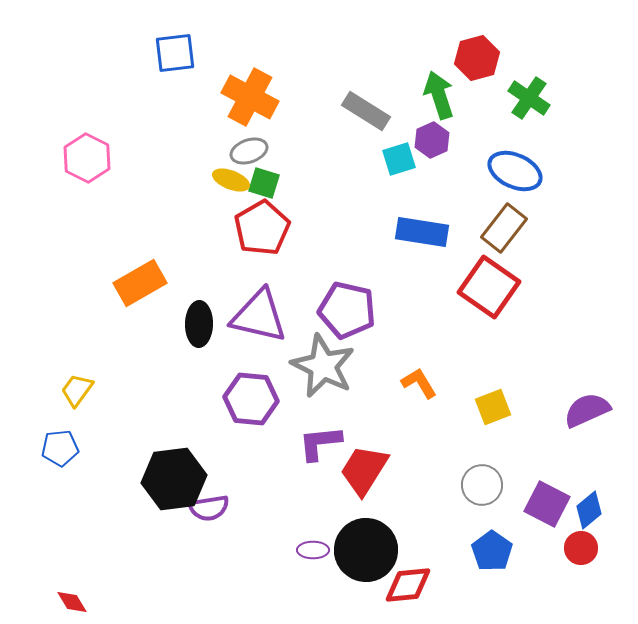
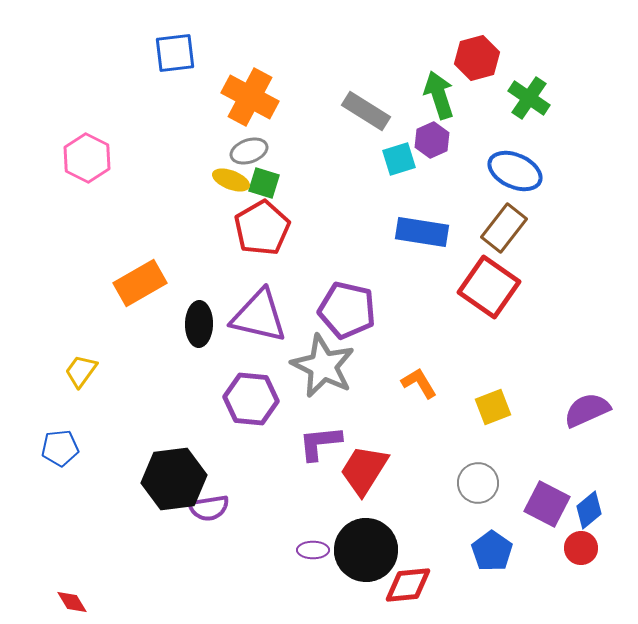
yellow trapezoid at (77, 390): moved 4 px right, 19 px up
gray circle at (482, 485): moved 4 px left, 2 px up
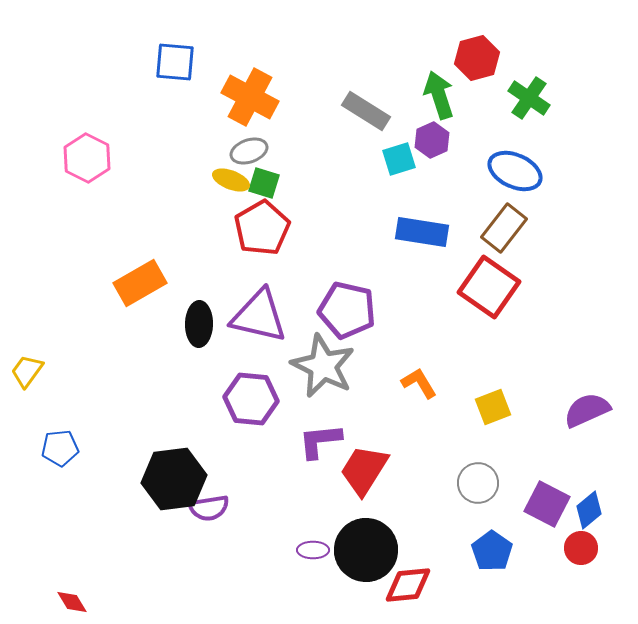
blue square at (175, 53): moved 9 px down; rotated 12 degrees clockwise
yellow trapezoid at (81, 371): moved 54 px left
purple L-shape at (320, 443): moved 2 px up
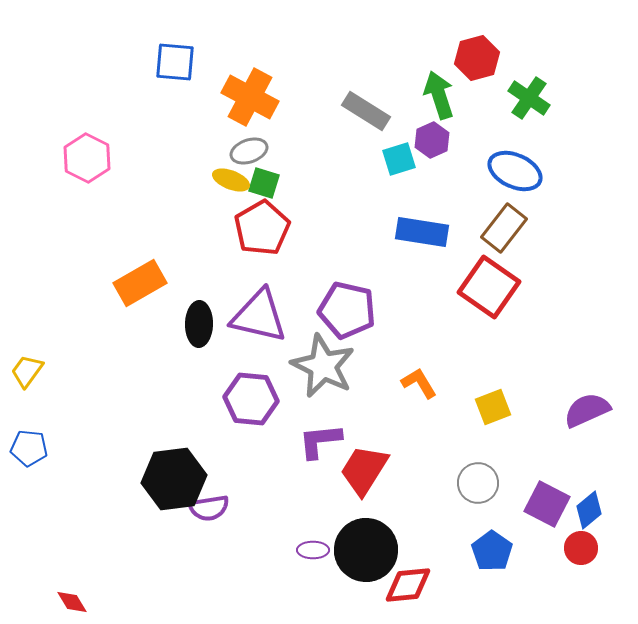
blue pentagon at (60, 448): moved 31 px left; rotated 12 degrees clockwise
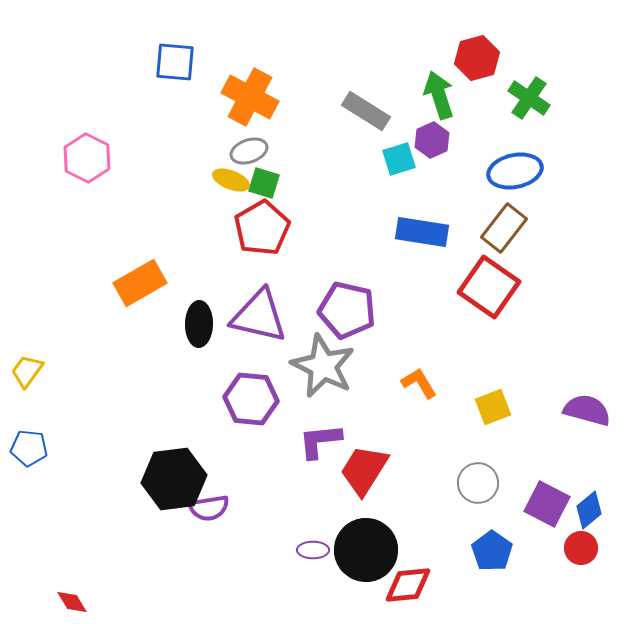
blue ellipse at (515, 171): rotated 36 degrees counterclockwise
purple semicircle at (587, 410): rotated 39 degrees clockwise
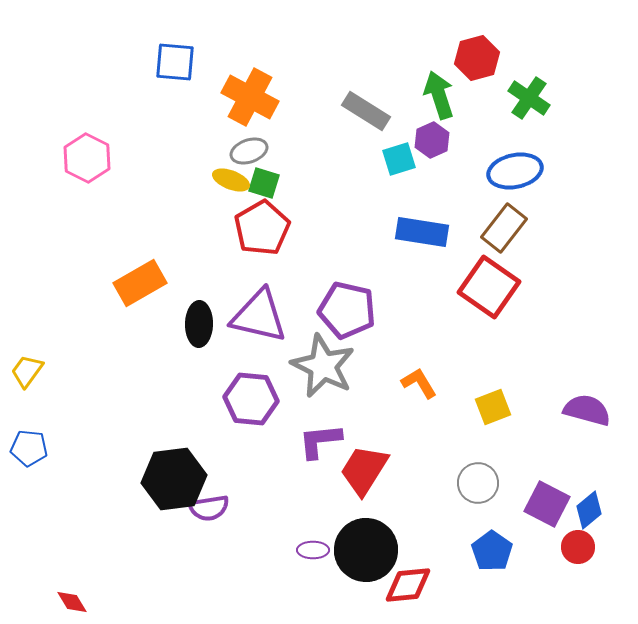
red circle at (581, 548): moved 3 px left, 1 px up
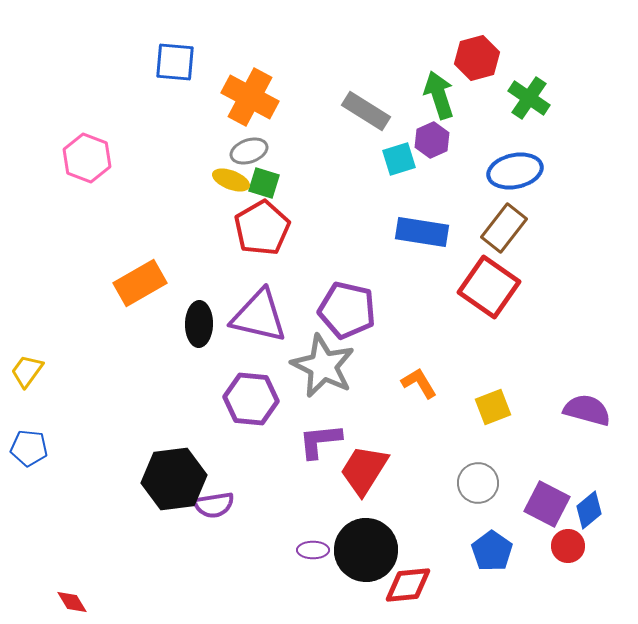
pink hexagon at (87, 158): rotated 6 degrees counterclockwise
purple semicircle at (209, 508): moved 5 px right, 3 px up
red circle at (578, 547): moved 10 px left, 1 px up
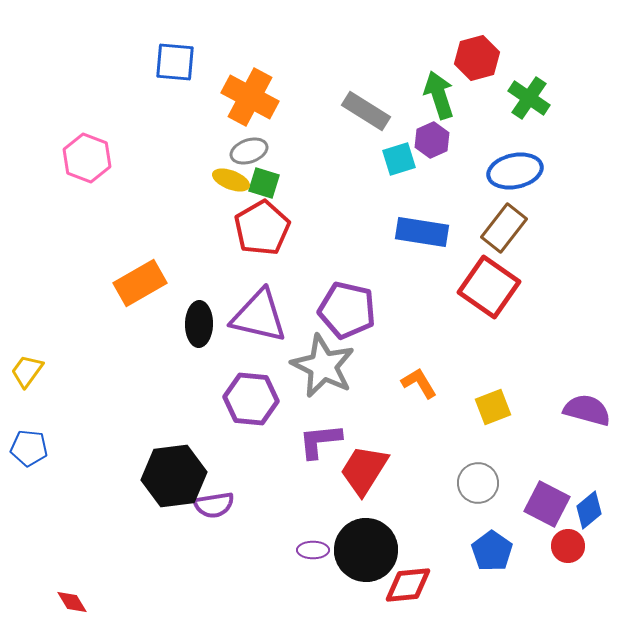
black hexagon at (174, 479): moved 3 px up
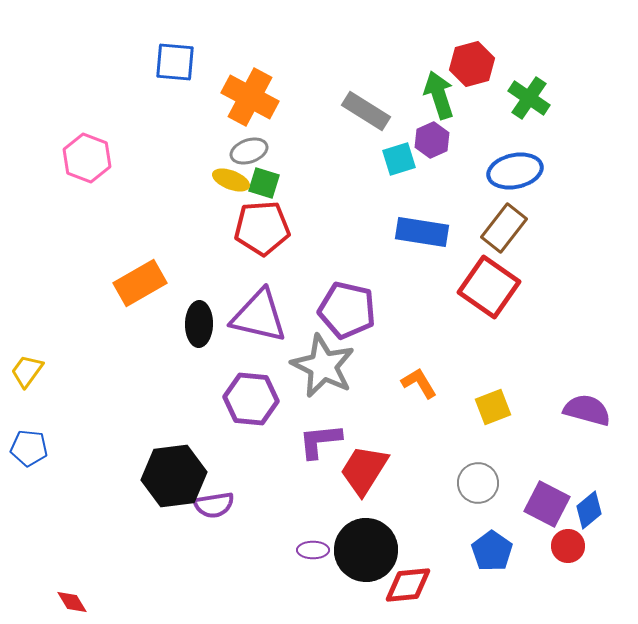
red hexagon at (477, 58): moved 5 px left, 6 px down
red pentagon at (262, 228): rotated 26 degrees clockwise
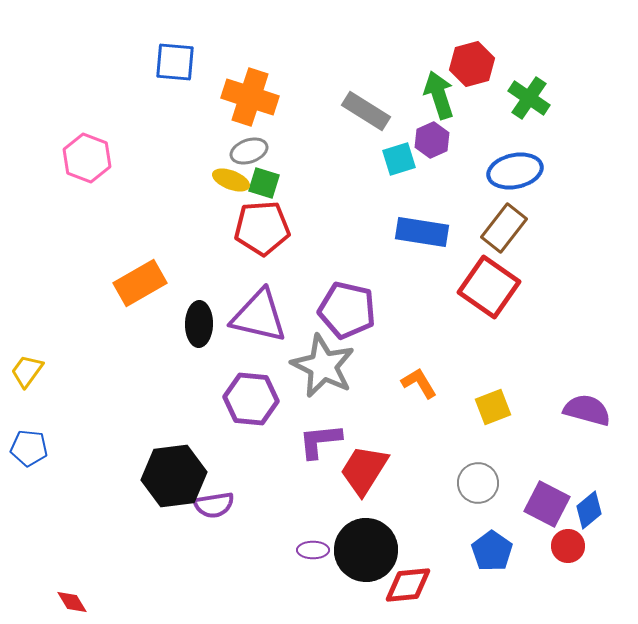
orange cross at (250, 97): rotated 10 degrees counterclockwise
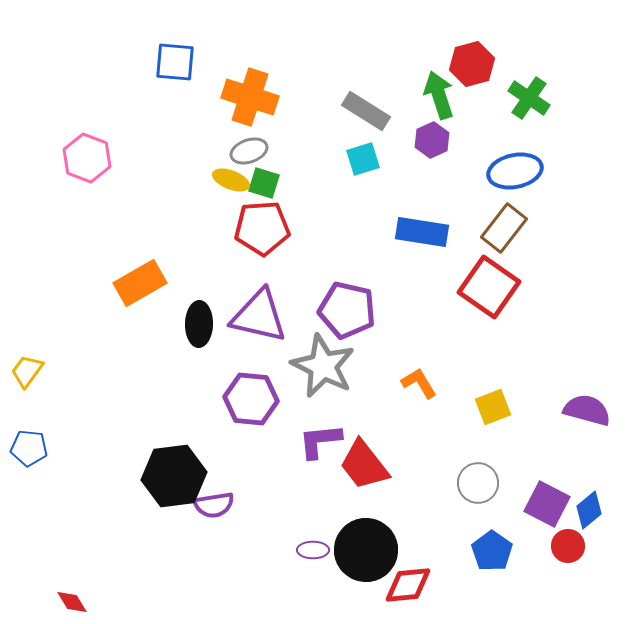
cyan square at (399, 159): moved 36 px left
red trapezoid at (364, 470): moved 5 px up; rotated 70 degrees counterclockwise
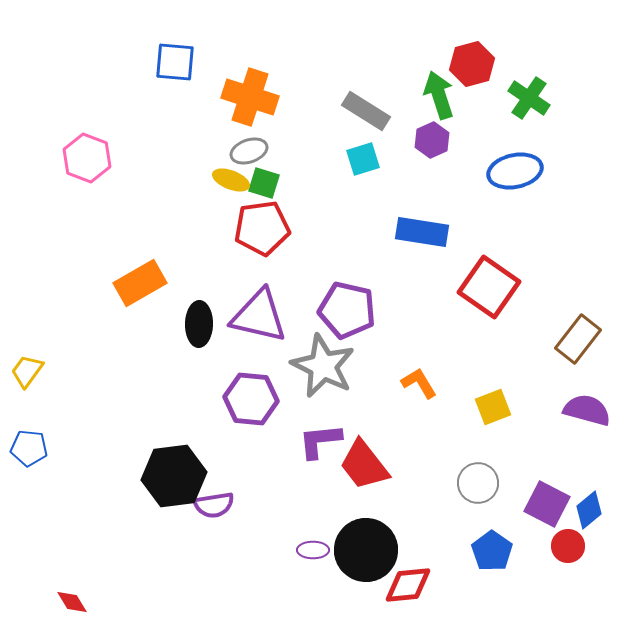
red pentagon at (262, 228): rotated 4 degrees counterclockwise
brown rectangle at (504, 228): moved 74 px right, 111 px down
